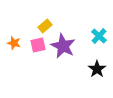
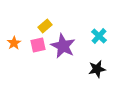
orange star: rotated 24 degrees clockwise
black star: rotated 24 degrees clockwise
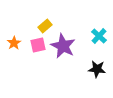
black star: rotated 18 degrees clockwise
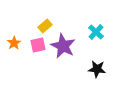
cyan cross: moved 3 px left, 4 px up
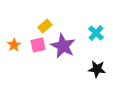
cyan cross: moved 1 px down
orange star: moved 2 px down
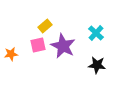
orange star: moved 3 px left, 9 px down; rotated 24 degrees clockwise
black star: moved 4 px up
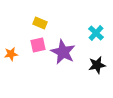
yellow rectangle: moved 5 px left, 3 px up; rotated 64 degrees clockwise
purple star: moved 6 px down
black star: rotated 18 degrees counterclockwise
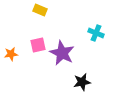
yellow rectangle: moved 13 px up
cyan cross: rotated 21 degrees counterclockwise
purple star: moved 1 px left, 1 px down
black star: moved 15 px left, 17 px down
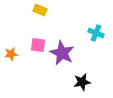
pink square: rotated 21 degrees clockwise
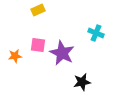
yellow rectangle: moved 2 px left; rotated 48 degrees counterclockwise
orange star: moved 4 px right, 2 px down
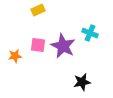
cyan cross: moved 6 px left
purple star: moved 1 px right, 7 px up
